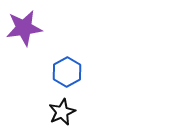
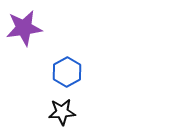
black star: rotated 20 degrees clockwise
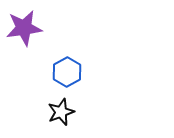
black star: moved 1 px left; rotated 16 degrees counterclockwise
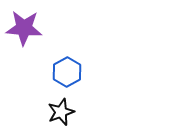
purple star: rotated 12 degrees clockwise
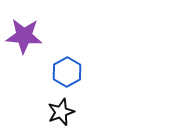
purple star: moved 8 px down
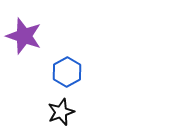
purple star: rotated 15 degrees clockwise
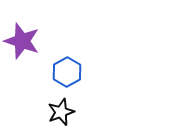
purple star: moved 2 px left, 5 px down
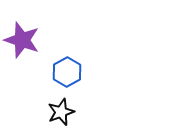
purple star: moved 1 px up
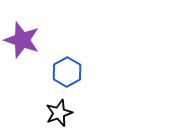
black star: moved 2 px left, 1 px down
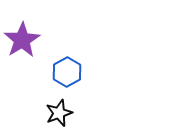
purple star: rotated 21 degrees clockwise
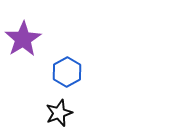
purple star: moved 1 px right, 1 px up
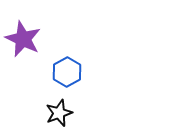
purple star: rotated 15 degrees counterclockwise
